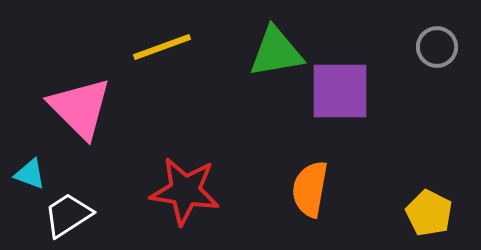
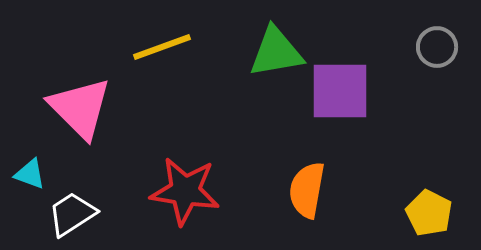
orange semicircle: moved 3 px left, 1 px down
white trapezoid: moved 4 px right, 1 px up
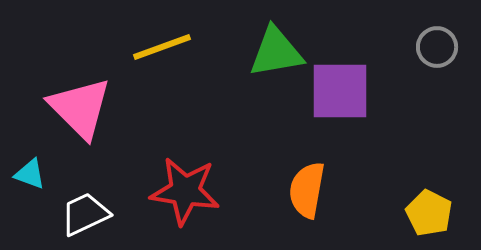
white trapezoid: moved 13 px right; rotated 8 degrees clockwise
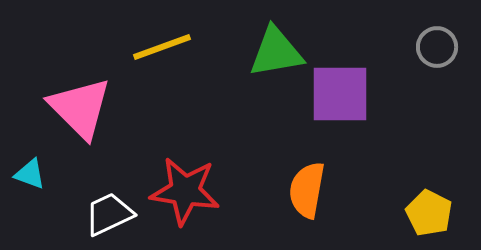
purple square: moved 3 px down
white trapezoid: moved 24 px right
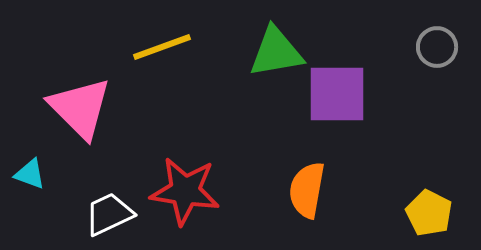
purple square: moved 3 px left
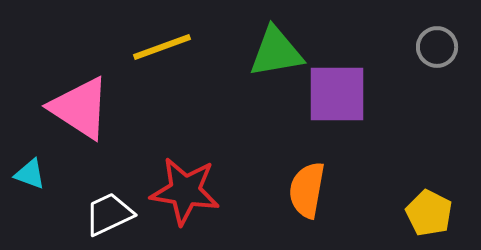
pink triangle: rotated 12 degrees counterclockwise
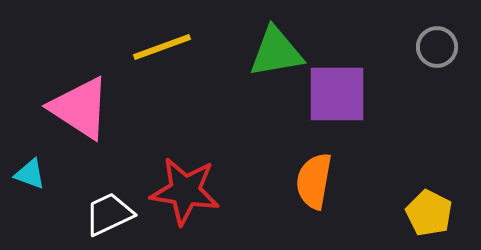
orange semicircle: moved 7 px right, 9 px up
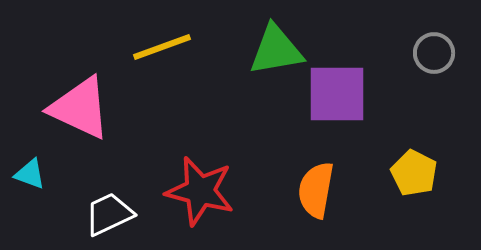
gray circle: moved 3 px left, 6 px down
green triangle: moved 2 px up
pink triangle: rotated 8 degrees counterclockwise
orange semicircle: moved 2 px right, 9 px down
red star: moved 15 px right; rotated 6 degrees clockwise
yellow pentagon: moved 15 px left, 40 px up
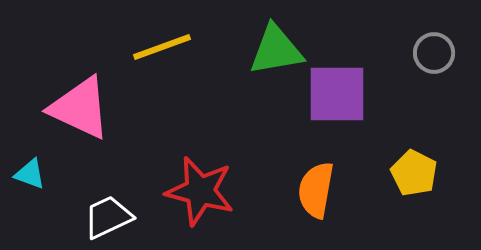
white trapezoid: moved 1 px left, 3 px down
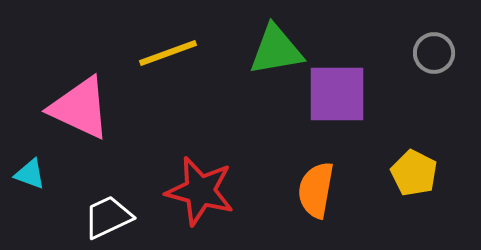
yellow line: moved 6 px right, 6 px down
